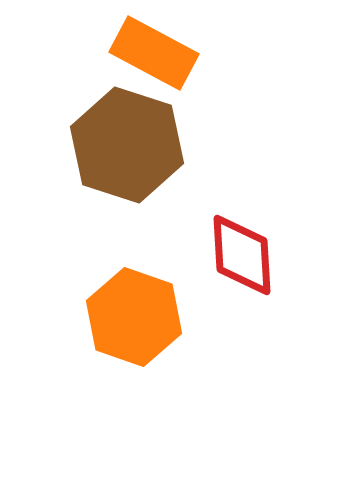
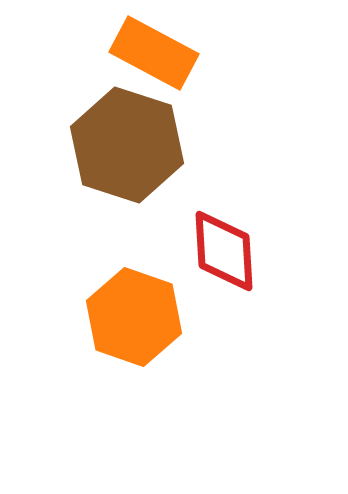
red diamond: moved 18 px left, 4 px up
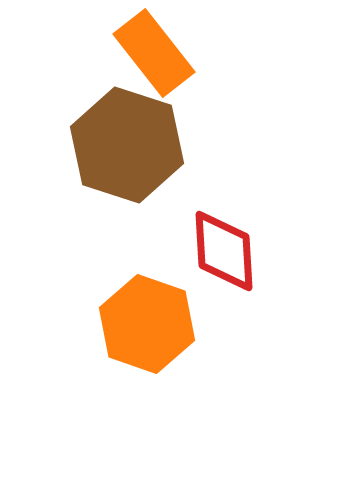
orange rectangle: rotated 24 degrees clockwise
orange hexagon: moved 13 px right, 7 px down
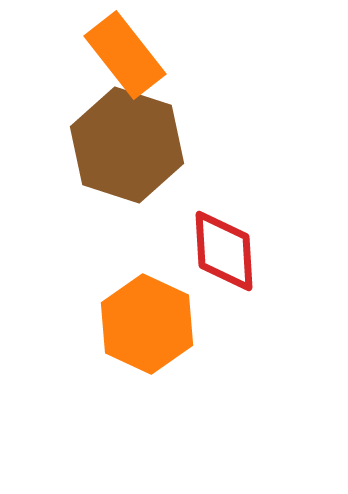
orange rectangle: moved 29 px left, 2 px down
orange hexagon: rotated 6 degrees clockwise
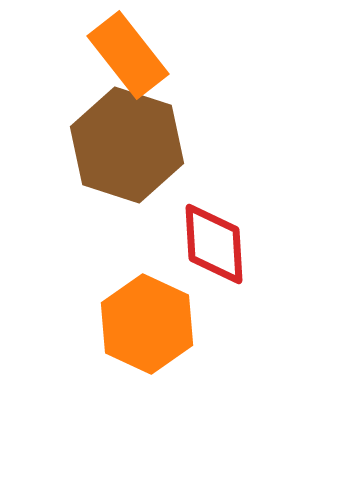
orange rectangle: moved 3 px right
red diamond: moved 10 px left, 7 px up
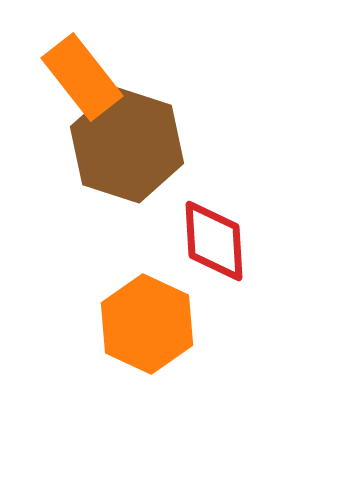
orange rectangle: moved 46 px left, 22 px down
red diamond: moved 3 px up
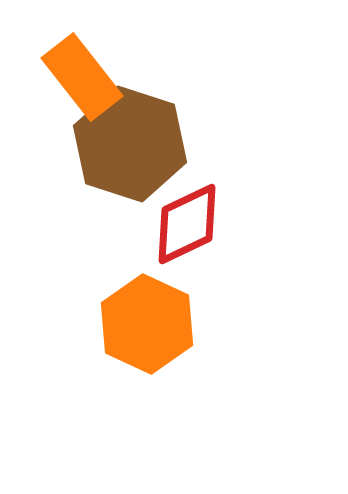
brown hexagon: moved 3 px right, 1 px up
red diamond: moved 27 px left, 17 px up; rotated 68 degrees clockwise
